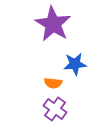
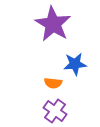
purple cross: moved 2 px down
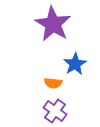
blue star: rotated 25 degrees counterclockwise
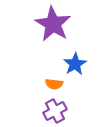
orange semicircle: moved 1 px right, 1 px down
purple cross: rotated 25 degrees clockwise
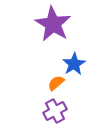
blue star: moved 1 px left
orange semicircle: moved 2 px right, 1 px up; rotated 132 degrees clockwise
